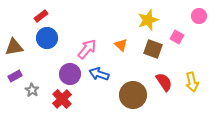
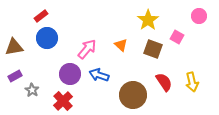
yellow star: rotated 15 degrees counterclockwise
blue arrow: moved 1 px down
red cross: moved 1 px right, 2 px down
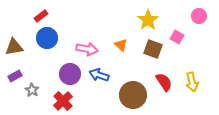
pink arrow: rotated 60 degrees clockwise
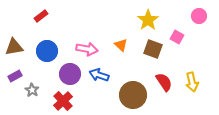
blue circle: moved 13 px down
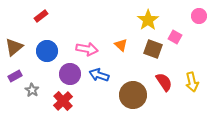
pink square: moved 2 px left
brown triangle: rotated 30 degrees counterclockwise
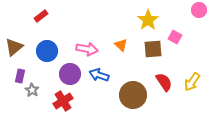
pink circle: moved 6 px up
brown square: rotated 24 degrees counterclockwise
purple rectangle: moved 5 px right; rotated 48 degrees counterclockwise
yellow arrow: rotated 48 degrees clockwise
red cross: rotated 12 degrees clockwise
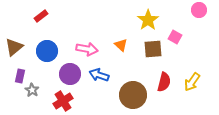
red semicircle: rotated 48 degrees clockwise
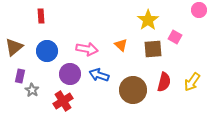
red rectangle: rotated 56 degrees counterclockwise
brown circle: moved 5 px up
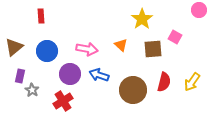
yellow star: moved 6 px left, 1 px up
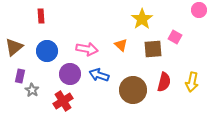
yellow arrow: rotated 24 degrees counterclockwise
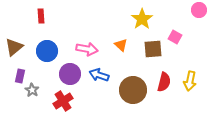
yellow arrow: moved 2 px left, 1 px up
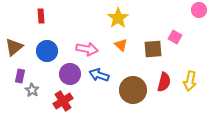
yellow star: moved 24 px left, 1 px up
